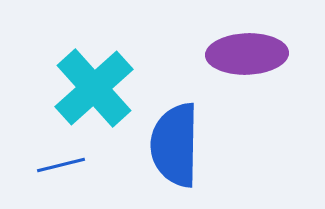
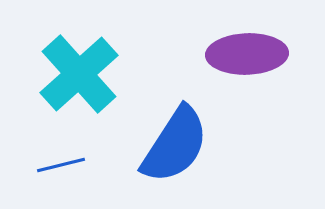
cyan cross: moved 15 px left, 14 px up
blue semicircle: rotated 148 degrees counterclockwise
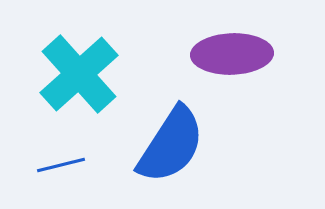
purple ellipse: moved 15 px left
blue semicircle: moved 4 px left
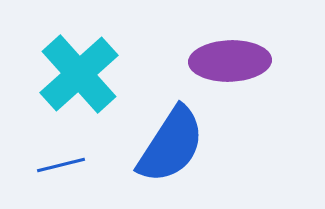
purple ellipse: moved 2 px left, 7 px down
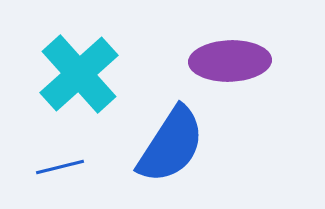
blue line: moved 1 px left, 2 px down
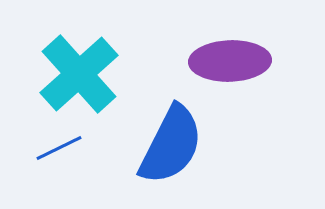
blue semicircle: rotated 6 degrees counterclockwise
blue line: moved 1 px left, 19 px up; rotated 12 degrees counterclockwise
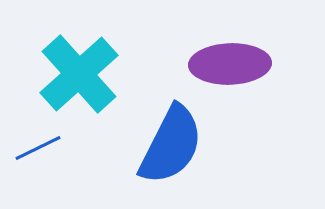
purple ellipse: moved 3 px down
blue line: moved 21 px left
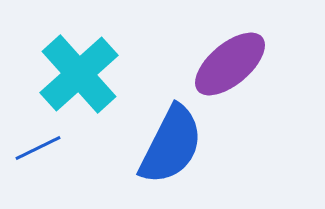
purple ellipse: rotated 38 degrees counterclockwise
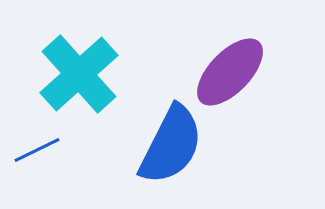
purple ellipse: moved 8 px down; rotated 6 degrees counterclockwise
blue line: moved 1 px left, 2 px down
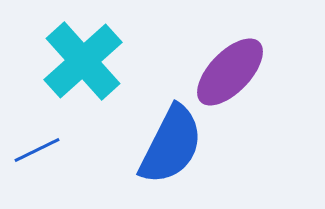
cyan cross: moved 4 px right, 13 px up
